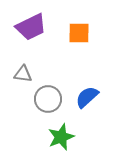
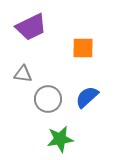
orange square: moved 4 px right, 15 px down
green star: moved 1 px left, 2 px down; rotated 12 degrees clockwise
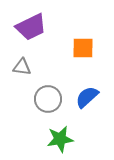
gray triangle: moved 1 px left, 7 px up
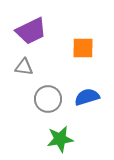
purple trapezoid: moved 4 px down
gray triangle: moved 2 px right
blue semicircle: rotated 25 degrees clockwise
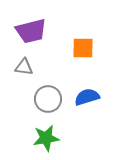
purple trapezoid: rotated 12 degrees clockwise
green star: moved 14 px left, 1 px up
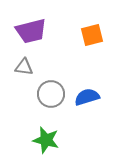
orange square: moved 9 px right, 13 px up; rotated 15 degrees counterclockwise
gray circle: moved 3 px right, 5 px up
green star: moved 2 px down; rotated 24 degrees clockwise
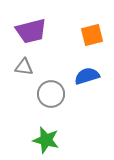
blue semicircle: moved 21 px up
